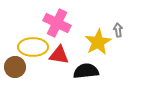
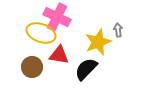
pink cross: moved 6 px up
yellow star: rotated 8 degrees clockwise
yellow ellipse: moved 8 px right, 14 px up; rotated 20 degrees clockwise
brown circle: moved 17 px right
black semicircle: moved 2 px up; rotated 40 degrees counterclockwise
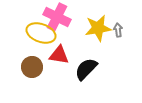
yellow star: moved 14 px up; rotated 12 degrees clockwise
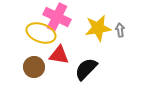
gray arrow: moved 2 px right
brown circle: moved 2 px right
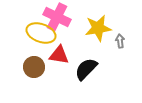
gray arrow: moved 11 px down
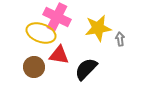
gray arrow: moved 2 px up
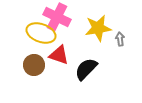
red triangle: rotated 10 degrees clockwise
brown circle: moved 2 px up
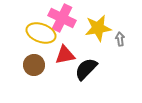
pink cross: moved 5 px right, 1 px down
red triangle: moved 6 px right; rotated 30 degrees counterclockwise
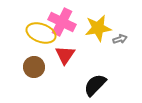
pink cross: moved 4 px down
gray arrow: rotated 80 degrees clockwise
red triangle: rotated 45 degrees counterclockwise
brown circle: moved 2 px down
black semicircle: moved 9 px right, 16 px down
